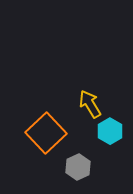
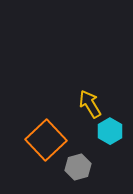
orange square: moved 7 px down
gray hexagon: rotated 10 degrees clockwise
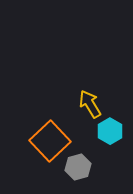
orange square: moved 4 px right, 1 px down
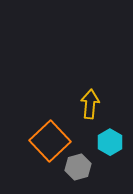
yellow arrow: rotated 36 degrees clockwise
cyan hexagon: moved 11 px down
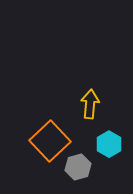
cyan hexagon: moved 1 px left, 2 px down
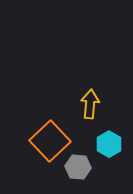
gray hexagon: rotated 20 degrees clockwise
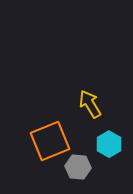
yellow arrow: rotated 36 degrees counterclockwise
orange square: rotated 21 degrees clockwise
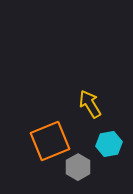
cyan hexagon: rotated 20 degrees clockwise
gray hexagon: rotated 25 degrees clockwise
